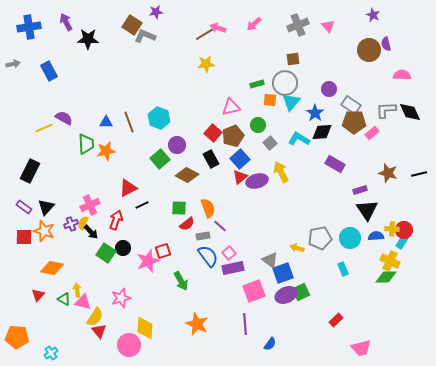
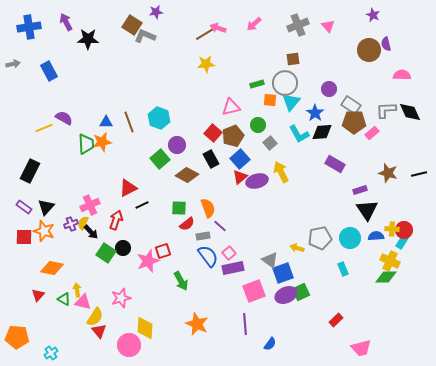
cyan L-shape at (299, 139): moved 5 px up; rotated 150 degrees counterclockwise
orange star at (106, 151): moved 4 px left, 9 px up
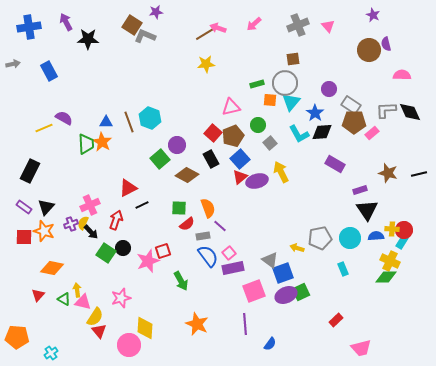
cyan hexagon at (159, 118): moved 9 px left
orange star at (102, 142): rotated 30 degrees counterclockwise
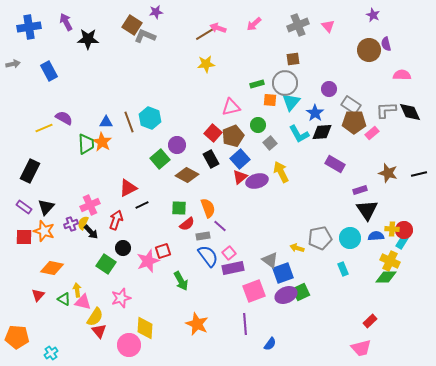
green square at (106, 253): moved 11 px down
red rectangle at (336, 320): moved 34 px right, 1 px down
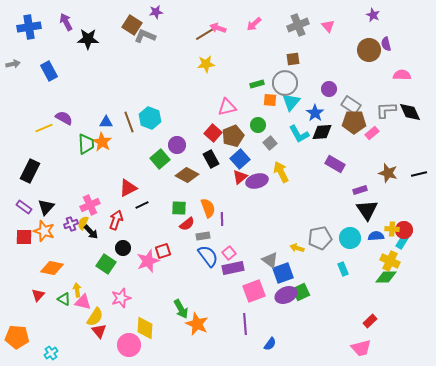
pink triangle at (231, 107): moved 4 px left
purple line at (220, 226): moved 2 px right, 7 px up; rotated 48 degrees clockwise
green arrow at (181, 281): moved 28 px down
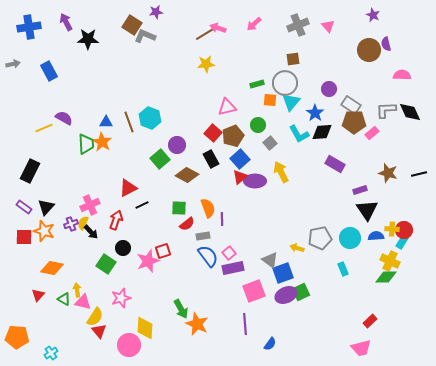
purple ellipse at (257, 181): moved 2 px left; rotated 15 degrees clockwise
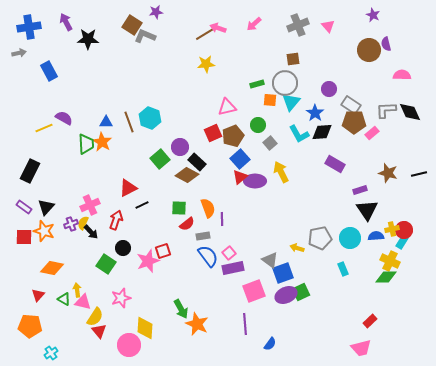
gray arrow at (13, 64): moved 6 px right, 11 px up
red square at (213, 133): rotated 24 degrees clockwise
purple circle at (177, 145): moved 3 px right, 2 px down
black rectangle at (211, 159): moved 14 px left, 3 px down; rotated 18 degrees counterclockwise
yellow cross at (392, 229): rotated 16 degrees counterclockwise
orange pentagon at (17, 337): moved 13 px right, 11 px up
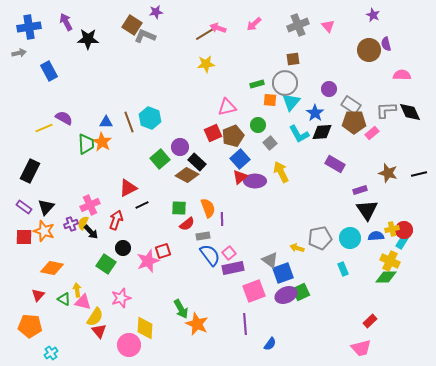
blue semicircle at (208, 256): moved 2 px right, 1 px up
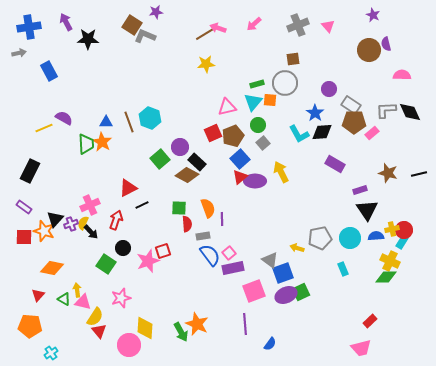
cyan triangle at (291, 102): moved 38 px left
gray square at (270, 143): moved 7 px left
black triangle at (46, 207): moved 9 px right, 12 px down
red semicircle at (187, 224): rotated 56 degrees counterclockwise
green arrow at (181, 309): moved 23 px down
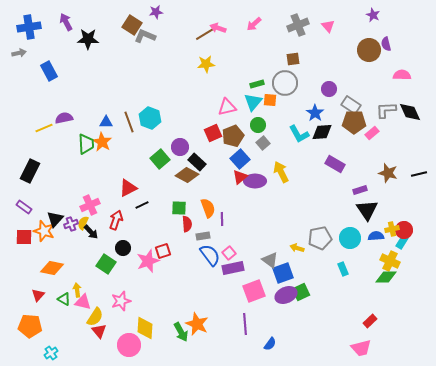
purple semicircle at (64, 118): rotated 42 degrees counterclockwise
pink star at (121, 298): moved 3 px down
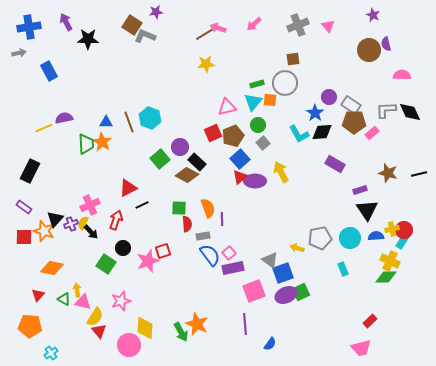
purple circle at (329, 89): moved 8 px down
